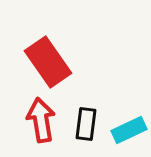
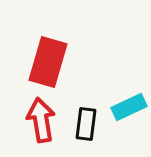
red rectangle: rotated 51 degrees clockwise
cyan rectangle: moved 23 px up
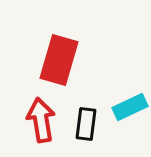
red rectangle: moved 11 px right, 2 px up
cyan rectangle: moved 1 px right
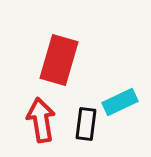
cyan rectangle: moved 10 px left, 5 px up
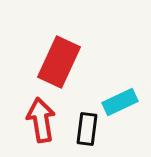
red rectangle: moved 2 px down; rotated 9 degrees clockwise
black rectangle: moved 1 px right, 5 px down
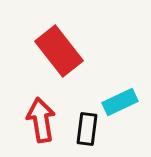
red rectangle: moved 11 px up; rotated 63 degrees counterclockwise
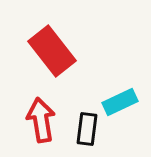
red rectangle: moved 7 px left
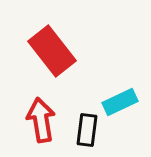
black rectangle: moved 1 px down
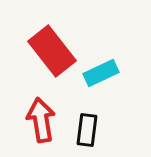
cyan rectangle: moved 19 px left, 29 px up
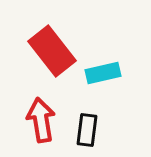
cyan rectangle: moved 2 px right; rotated 12 degrees clockwise
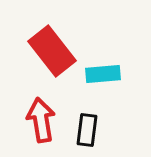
cyan rectangle: moved 1 px down; rotated 8 degrees clockwise
